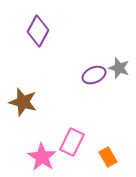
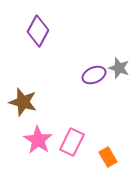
pink star: moved 4 px left, 17 px up
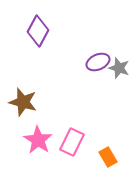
purple ellipse: moved 4 px right, 13 px up
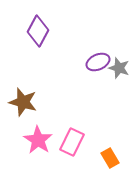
orange rectangle: moved 2 px right, 1 px down
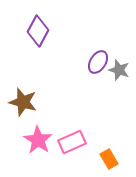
purple ellipse: rotated 35 degrees counterclockwise
gray star: moved 2 px down
pink rectangle: rotated 40 degrees clockwise
orange rectangle: moved 1 px left, 1 px down
